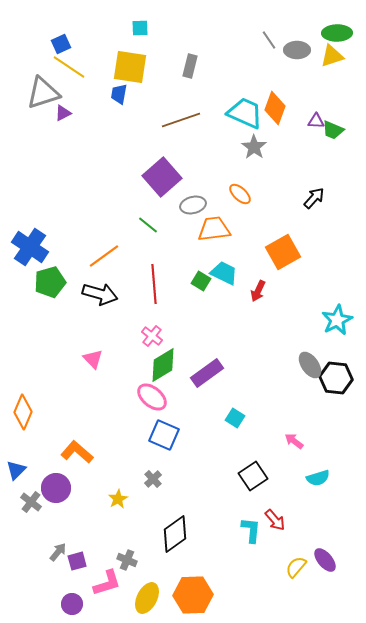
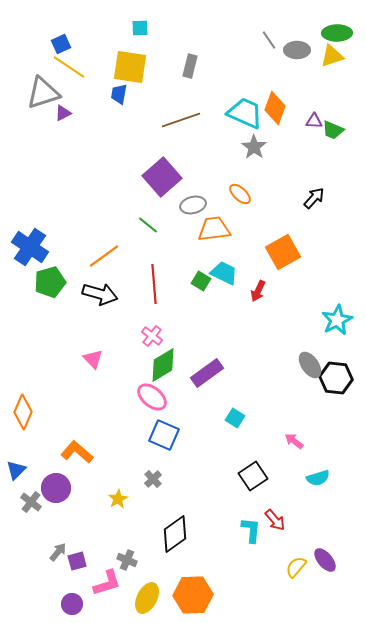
purple triangle at (316, 121): moved 2 px left
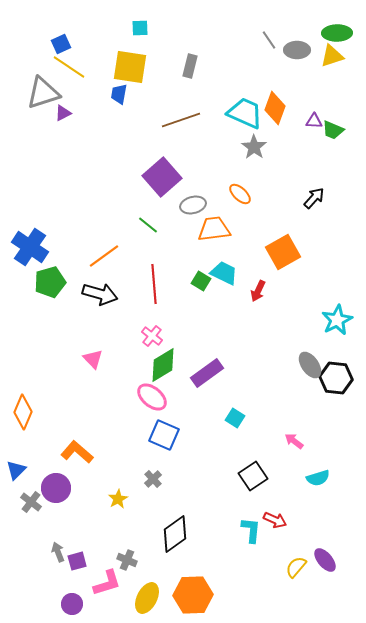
red arrow at (275, 520): rotated 25 degrees counterclockwise
gray arrow at (58, 552): rotated 60 degrees counterclockwise
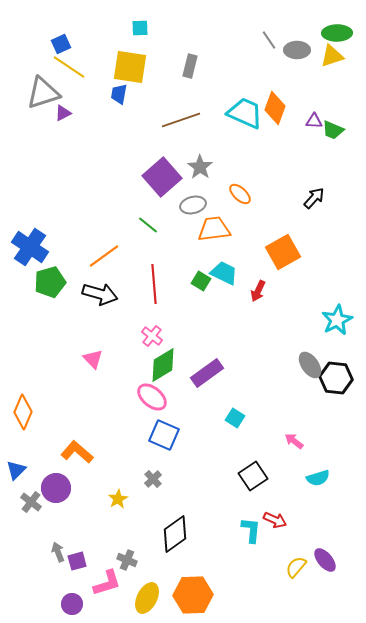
gray star at (254, 147): moved 54 px left, 20 px down
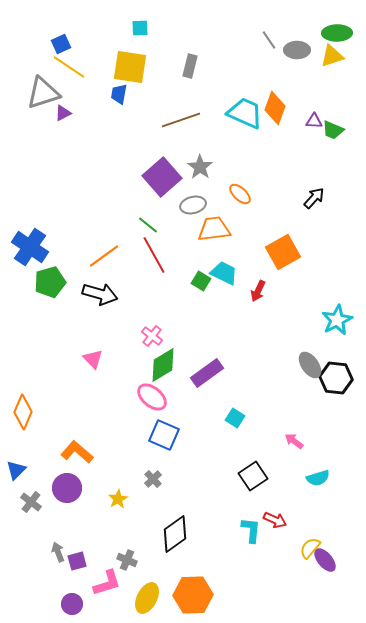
red line at (154, 284): moved 29 px up; rotated 24 degrees counterclockwise
purple circle at (56, 488): moved 11 px right
yellow semicircle at (296, 567): moved 14 px right, 19 px up
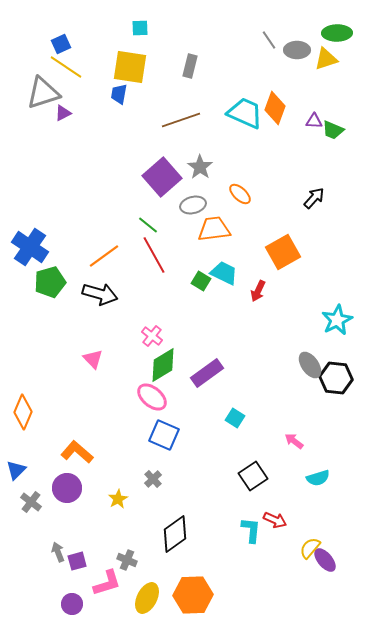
yellow triangle at (332, 56): moved 6 px left, 3 px down
yellow line at (69, 67): moved 3 px left
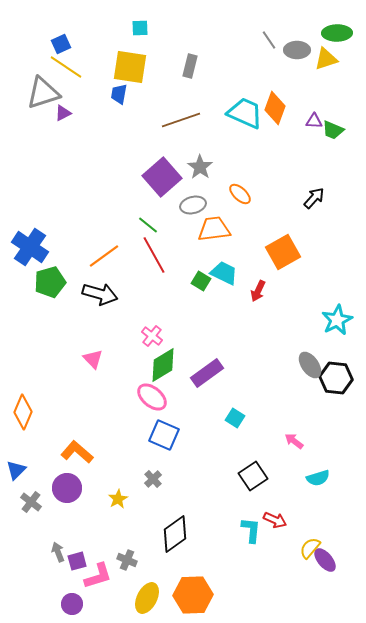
pink L-shape at (107, 583): moved 9 px left, 7 px up
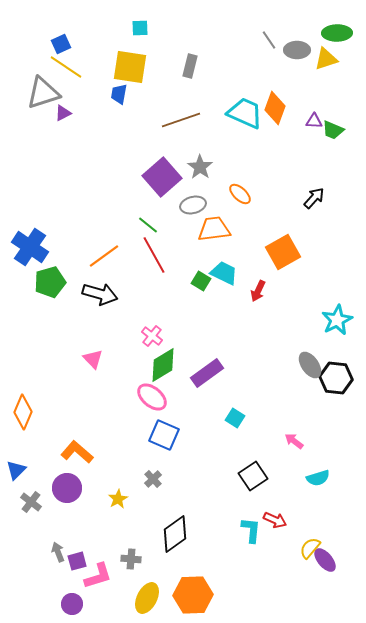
gray cross at (127, 560): moved 4 px right, 1 px up; rotated 18 degrees counterclockwise
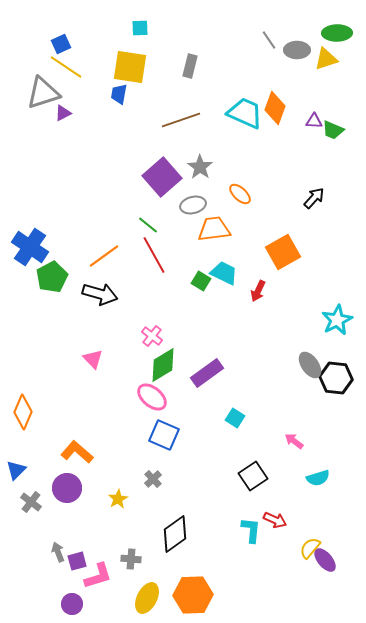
green pentagon at (50, 282): moved 2 px right, 5 px up; rotated 12 degrees counterclockwise
